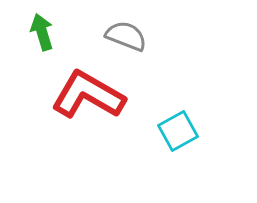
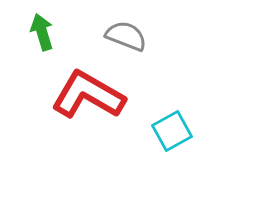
cyan square: moved 6 px left
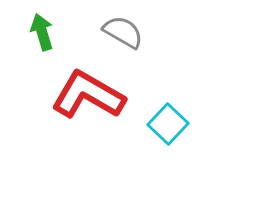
gray semicircle: moved 3 px left, 4 px up; rotated 9 degrees clockwise
cyan square: moved 4 px left, 7 px up; rotated 18 degrees counterclockwise
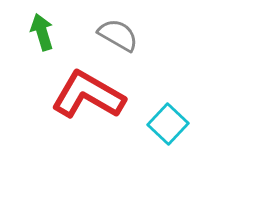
gray semicircle: moved 5 px left, 3 px down
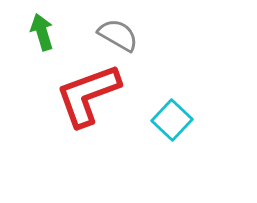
red L-shape: rotated 50 degrees counterclockwise
cyan square: moved 4 px right, 4 px up
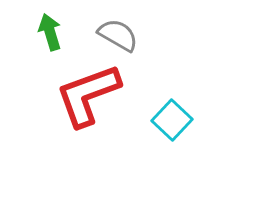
green arrow: moved 8 px right
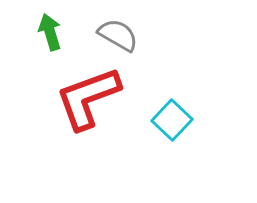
red L-shape: moved 3 px down
